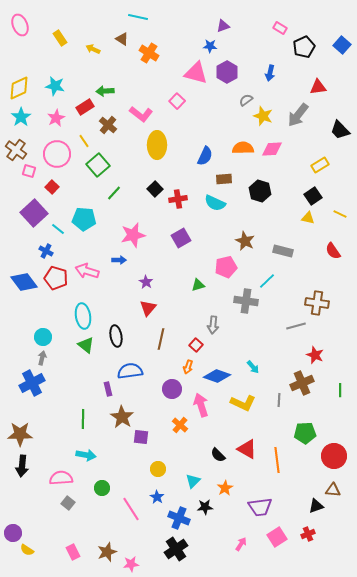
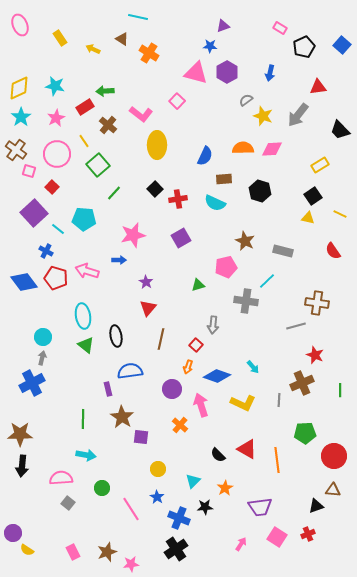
pink square at (277, 537): rotated 24 degrees counterclockwise
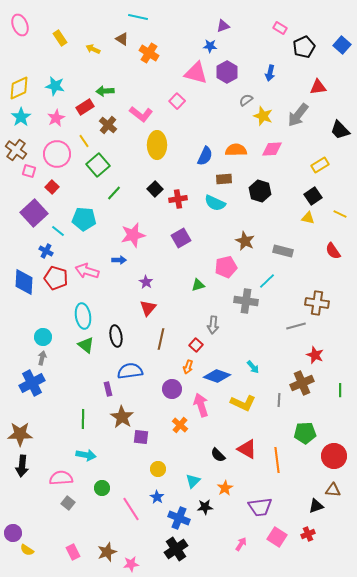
orange semicircle at (243, 148): moved 7 px left, 2 px down
cyan line at (58, 229): moved 2 px down
blue diamond at (24, 282): rotated 40 degrees clockwise
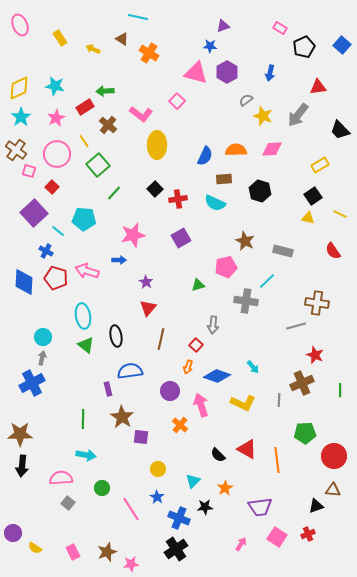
purple circle at (172, 389): moved 2 px left, 2 px down
yellow semicircle at (27, 550): moved 8 px right, 2 px up
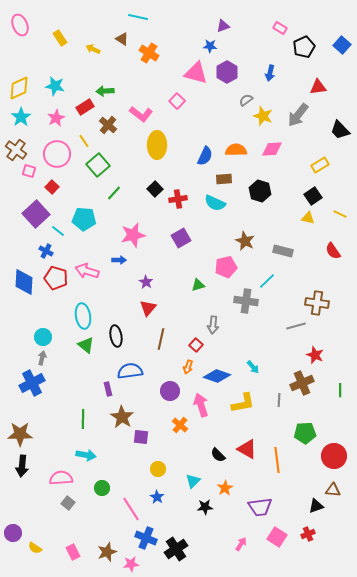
purple square at (34, 213): moved 2 px right, 1 px down
yellow L-shape at (243, 403): rotated 35 degrees counterclockwise
blue cross at (179, 518): moved 33 px left, 20 px down
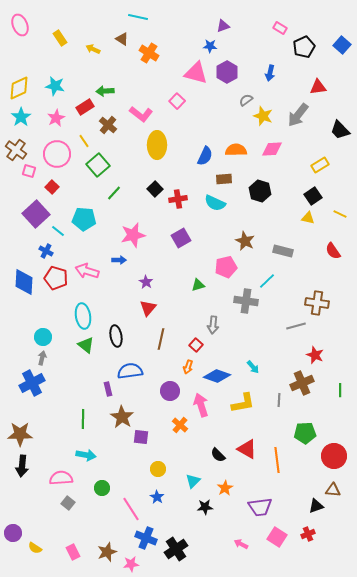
pink arrow at (241, 544): rotated 96 degrees counterclockwise
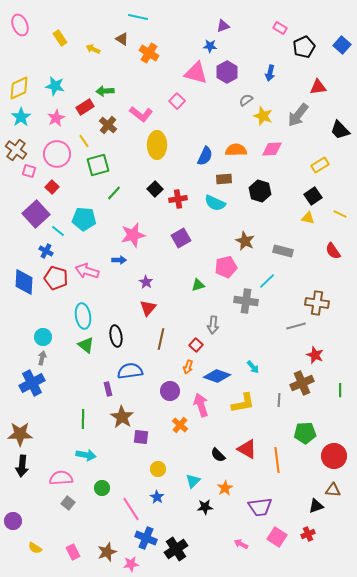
green square at (98, 165): rotated 25 degrees clockwise
purple circle at (13, 533): moved 12 px up
